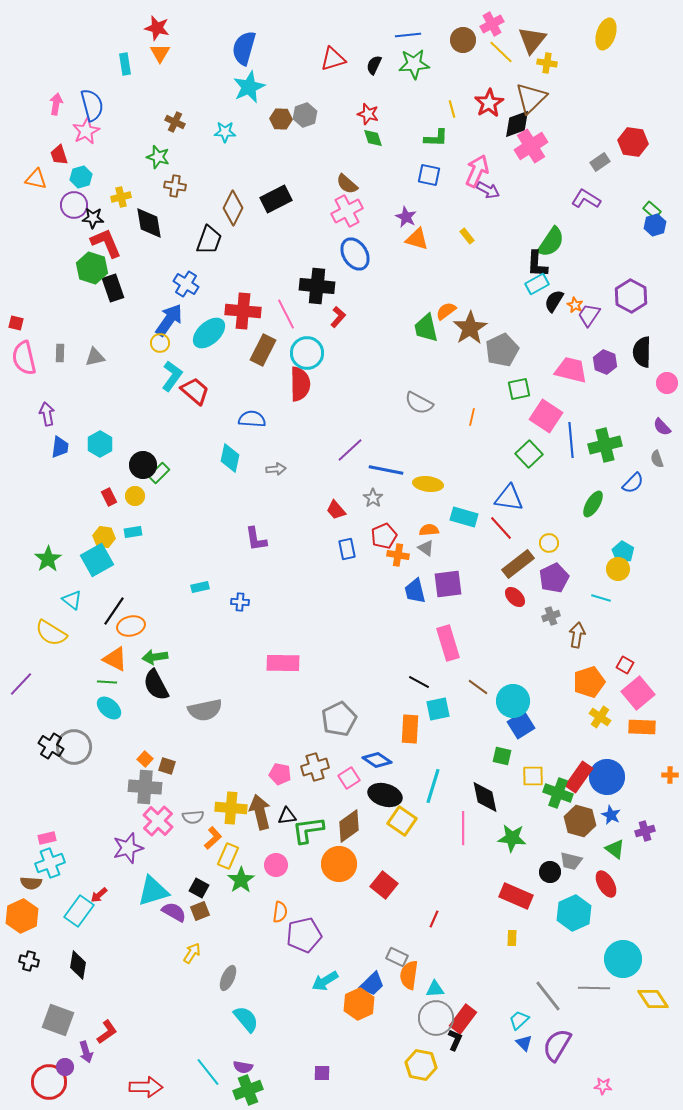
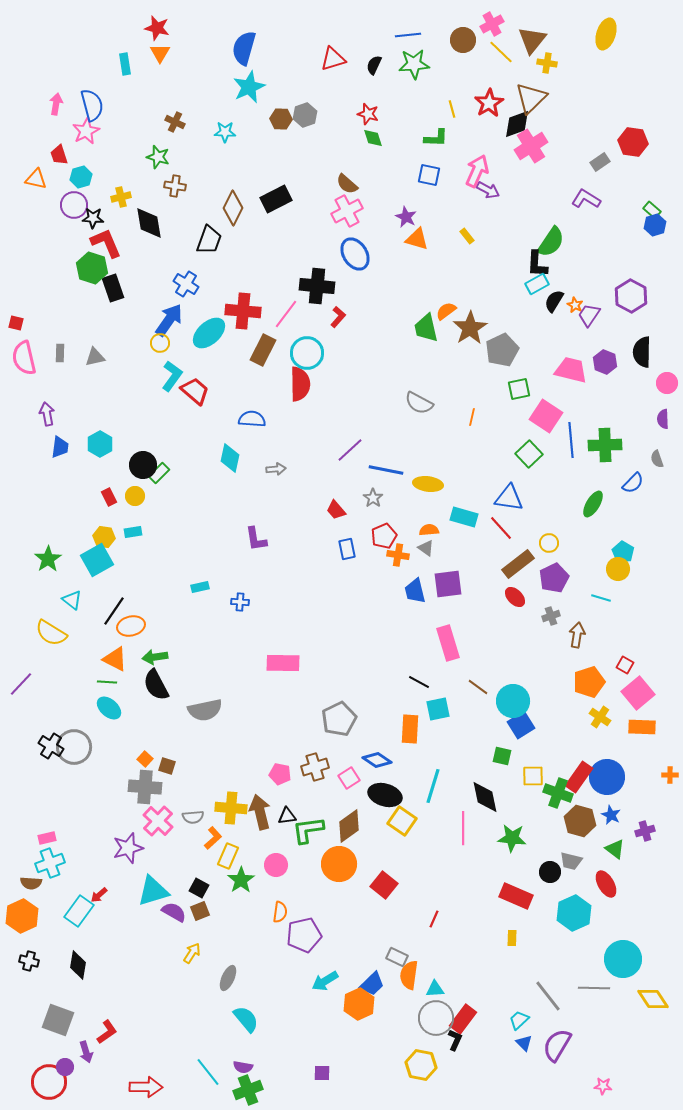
pink line at (286, 314): rotated 64 degrees clockwise
purple semicircle at (662, 427): moved 1 px right, 8 px up; rotated 42 degrees clockwise
green cross at (605, 445): rotated 12 degrees clockwise
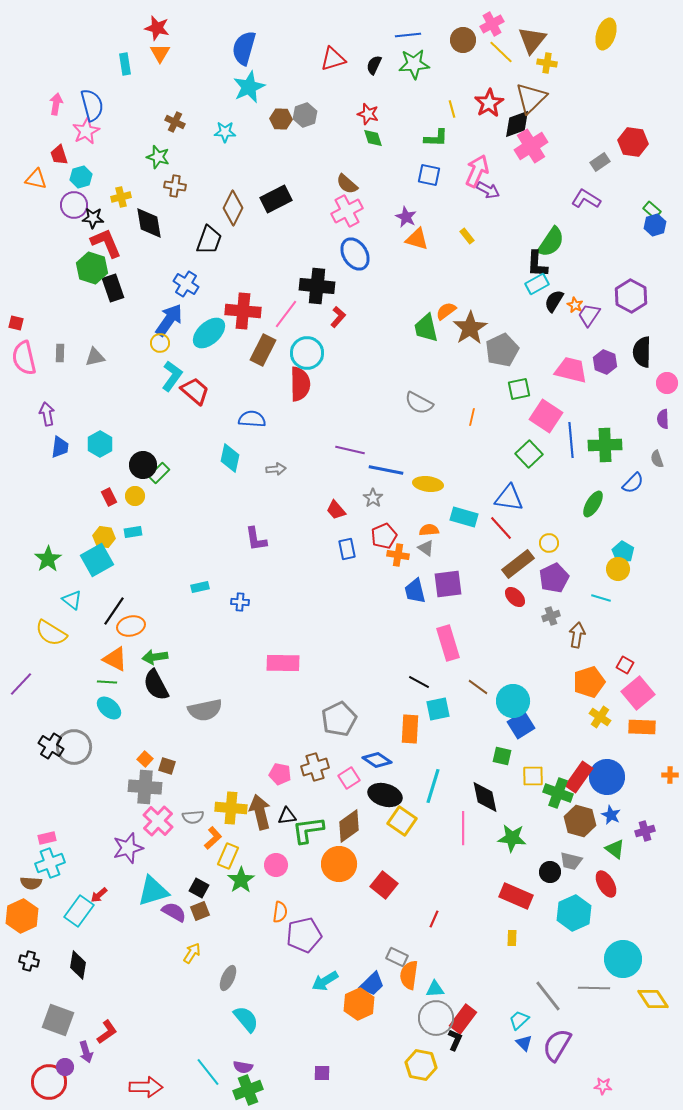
purple line at (350, 450): rotated 56 degrees clockwise
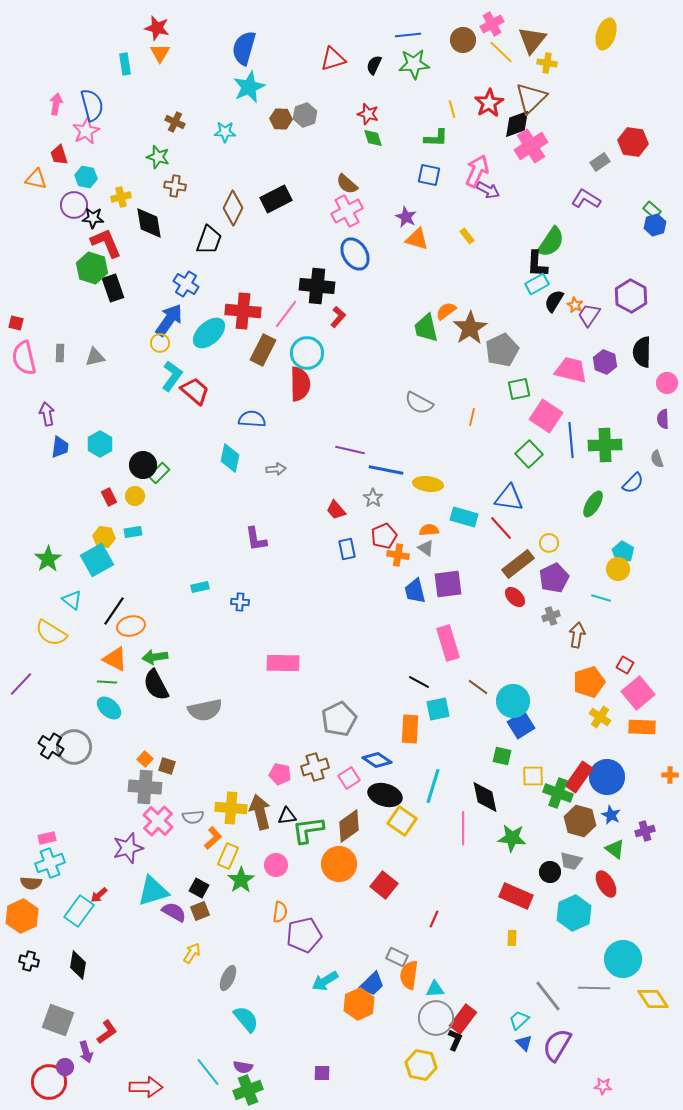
cyan hexagon at (81, 177): moved 5 px right; rotated 25 degrees clockwise
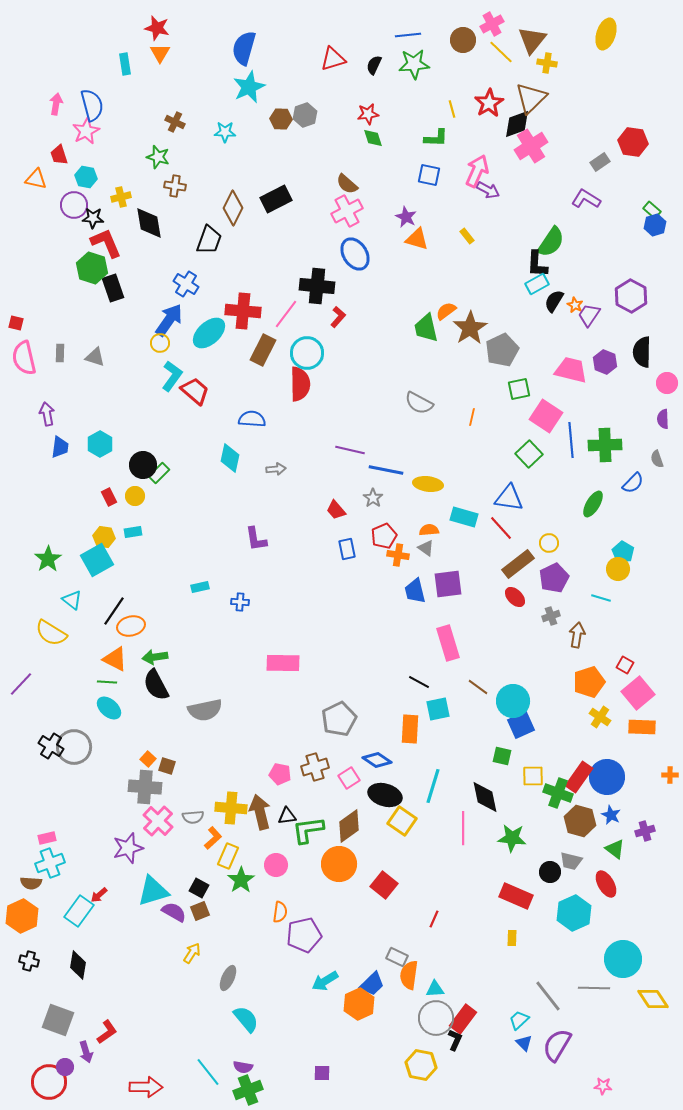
red star at (368, 114): rotated 25 degrees counterclockwise
gray triangle at (95, 357): rotated 30 degrees clockwise
blue square at (521, 725): rotated 8 degrees clockwise
orange square at (145, 759): moved 3 px right
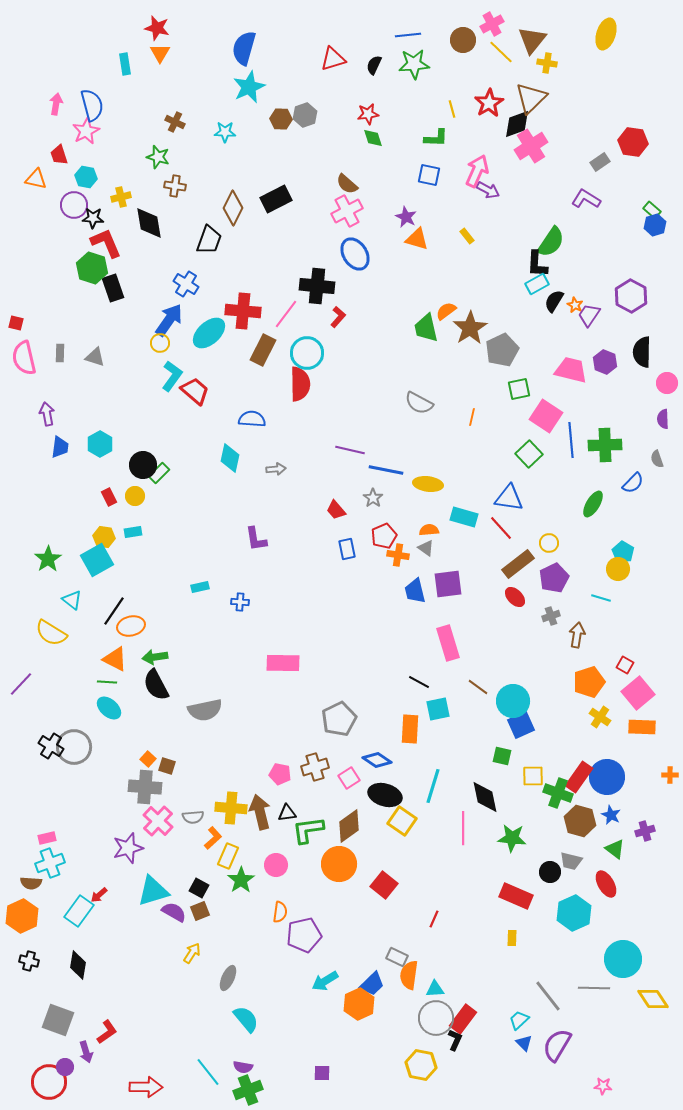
black triangle at (287, 816): moved 3 px up
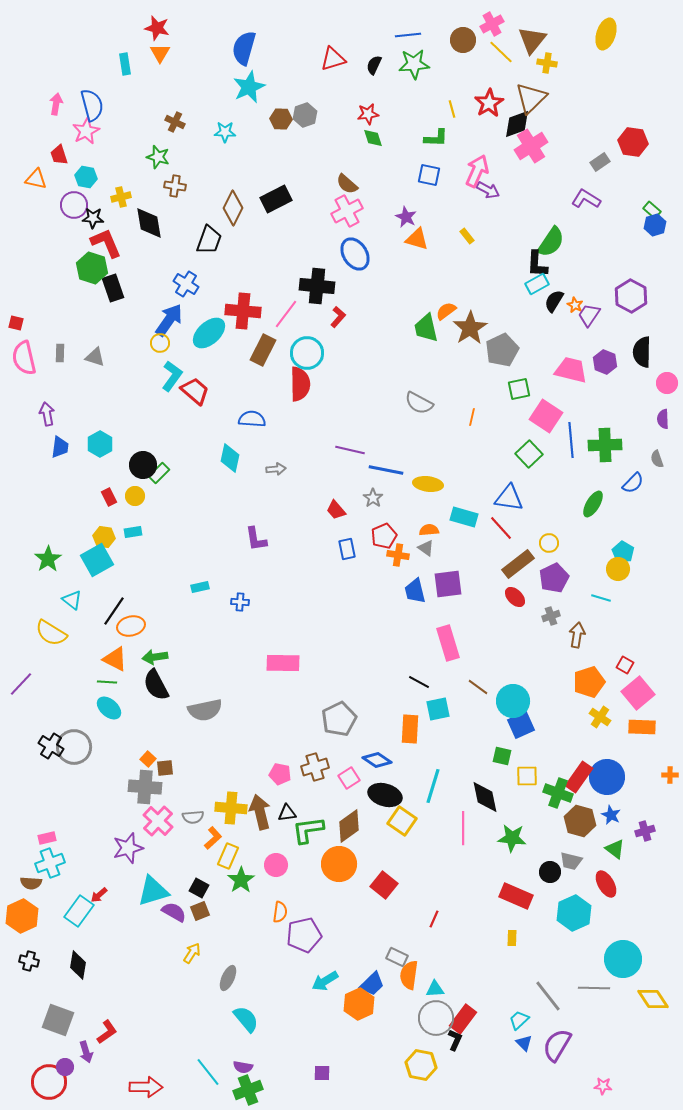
brown square at (167, 766): moved 2 px left, 2 px down; rotated 24 degrees counterclockwise
yellow square at (533, 776): moved 6 px left
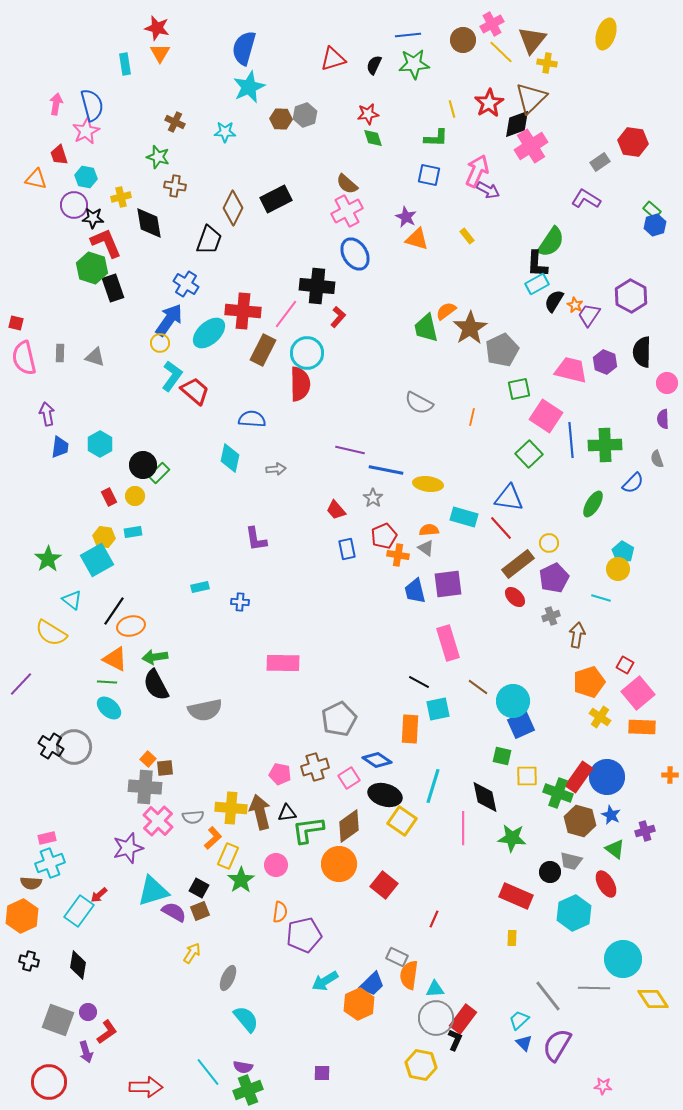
purple circle at (65, 1067): moved 23 px right, 55 px up
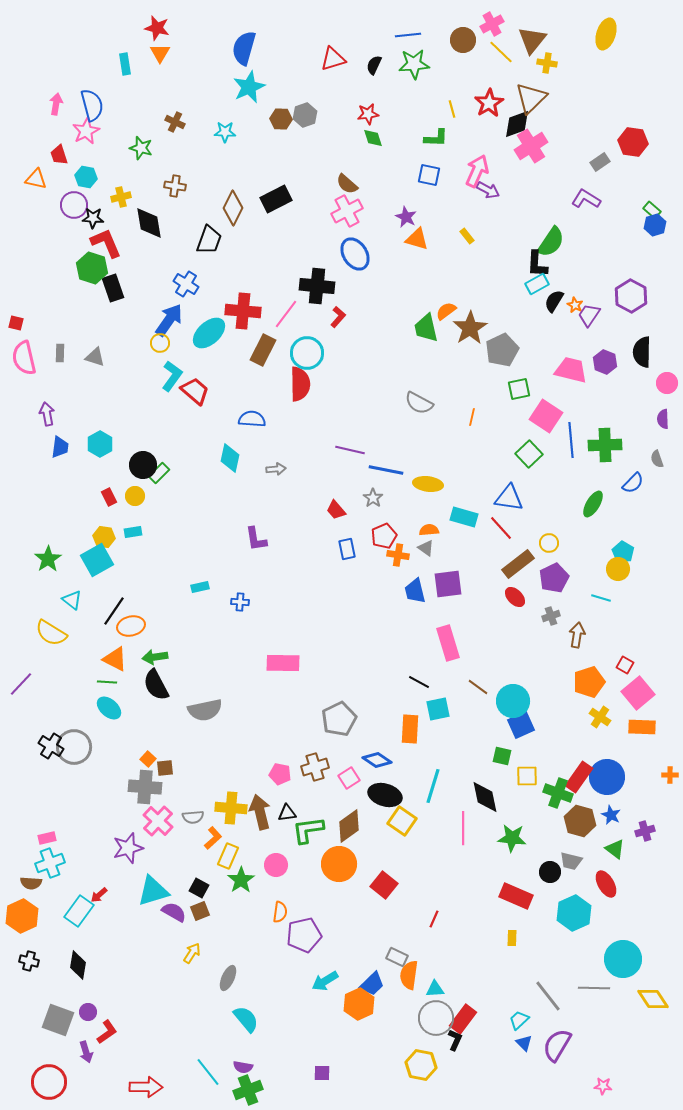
green star at (158, 157): moved 17 px left, 9 px up
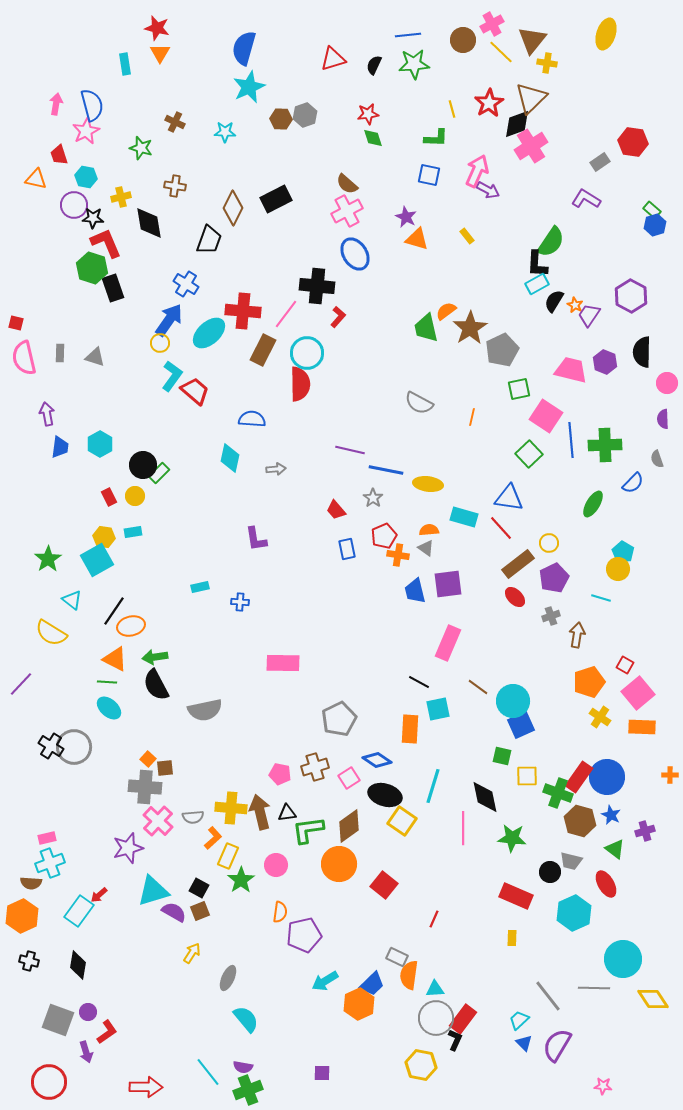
pink rectangle at (448, 643): rotated 40 degrees clockwise
